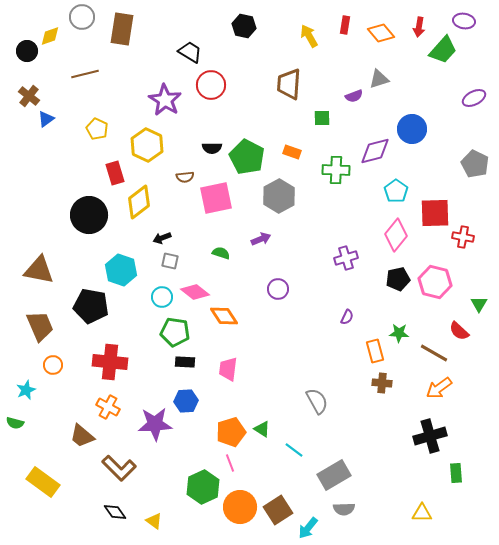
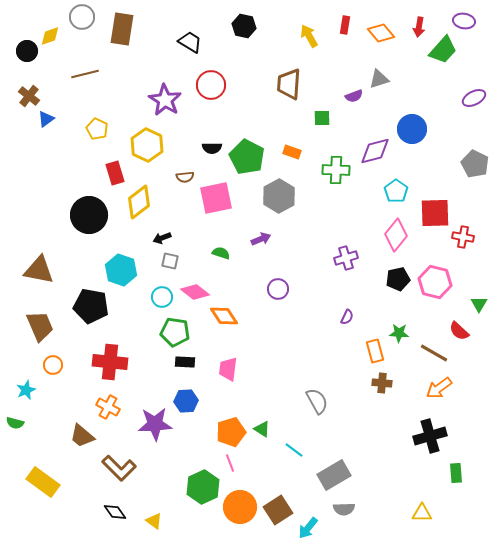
black trapezoid at (190, 52): moved 10 px up
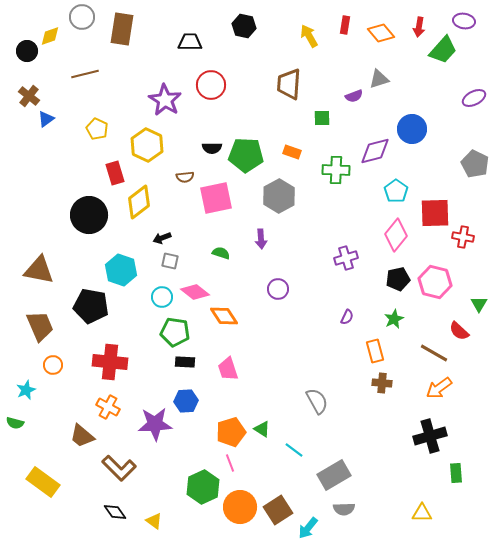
black trapezoid at (190, 42): rotated 30 degrees counterclockwise
green pentagon at (247, 157): moved 1 px left, 2 px up; rotated 24 degrees counterclockwise
purple arrow at (261, 239): rotated 108 degrees clockwise
green star at (399, 333): moved 5 px left, 14 px up; rotated 30 degrees counterclockwise
pink trapezoid at (228, 369): rotated 25 degrees counterclockwise
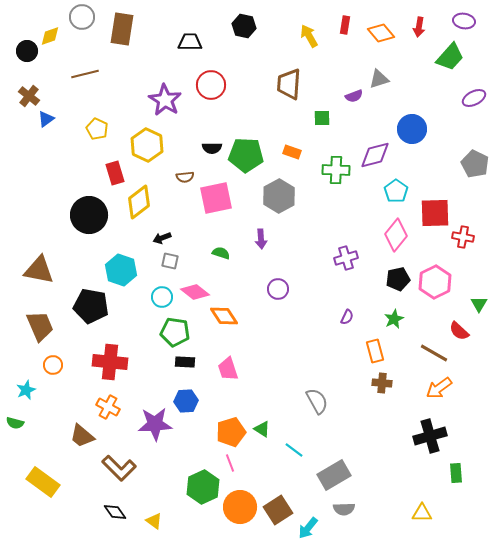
green trapezoid at (443, 50): moved 7 px right, 7 px down
purple diamond at (375, 151): moved 4 px down
pink hexagon at (435, 282): rotated 20 degrees clockwise
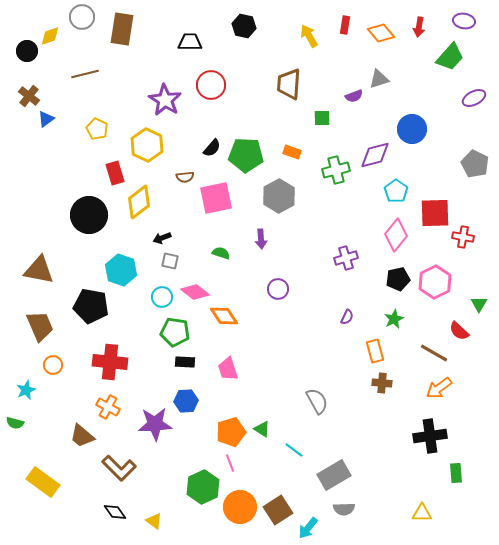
black semicircle at (212, 148): rotated 48 degrees counterclockwise
green cross at (336, 170): rotated 16 degrees counterclockwise
black cross at (430, 436): rotated 8 degrees clockwise
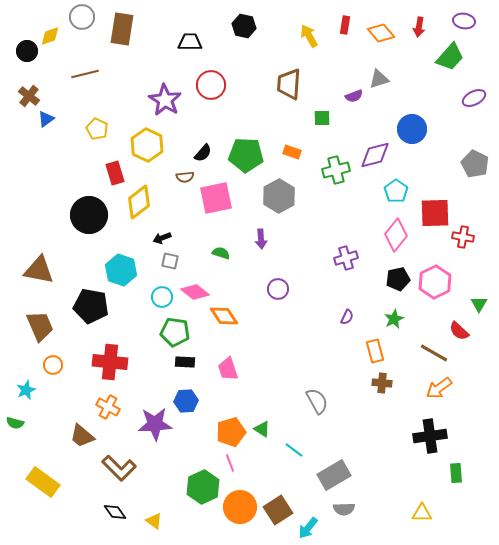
black semicircle at (212, 148): moved 9 px left, 5 px down
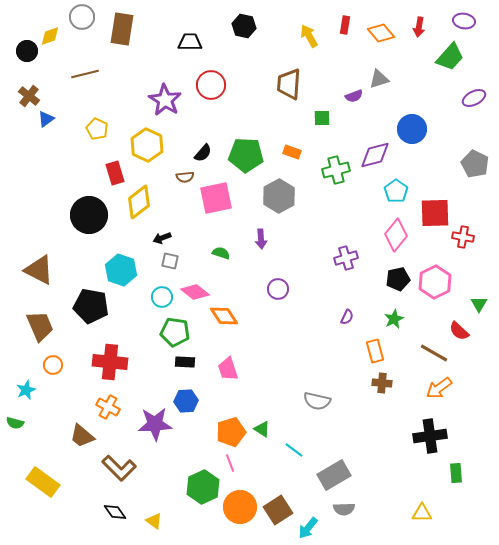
brown triangle at (39, 270): rotated 16 degrees clockwise
gray semicircle at (317, 401): rotated 132 degrees clockwise
